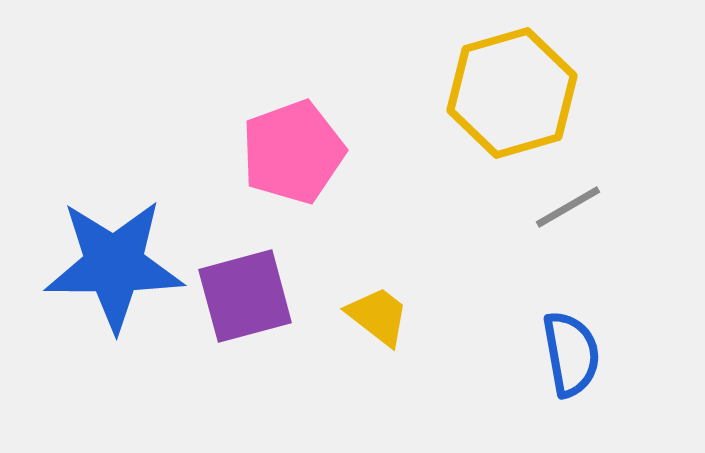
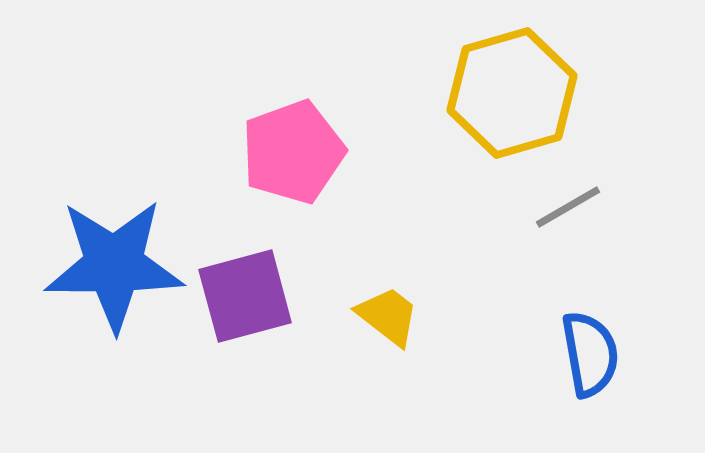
yellow trapezoid: moved 10 px right
blue semicircle: moved 19 px right
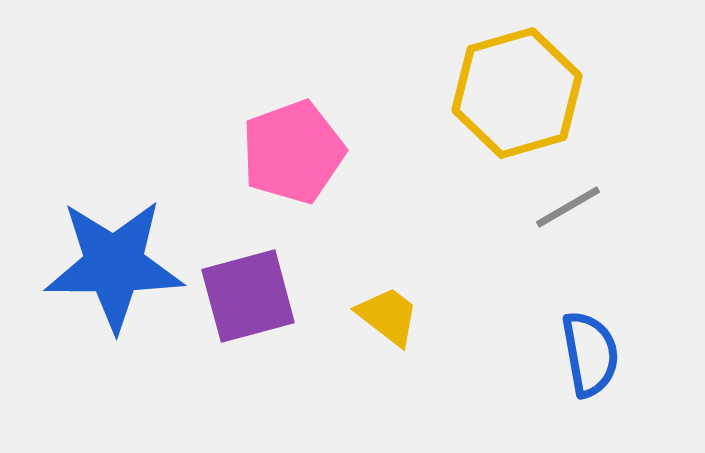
yellow hexagon: moved 5 px right
purple square: moved 3 px right
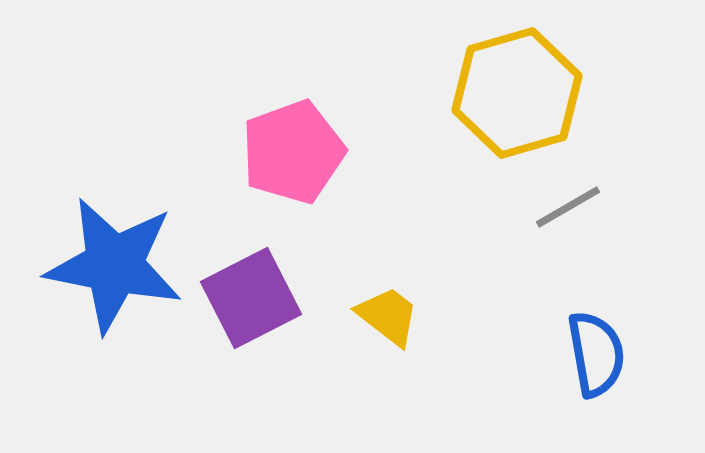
blue star: rotated 11 degrees clockwise
purple square: moved 3 px right, 2 px down; rotated 12 degrees counterclockwise
blue semicircle: moved 6 px right
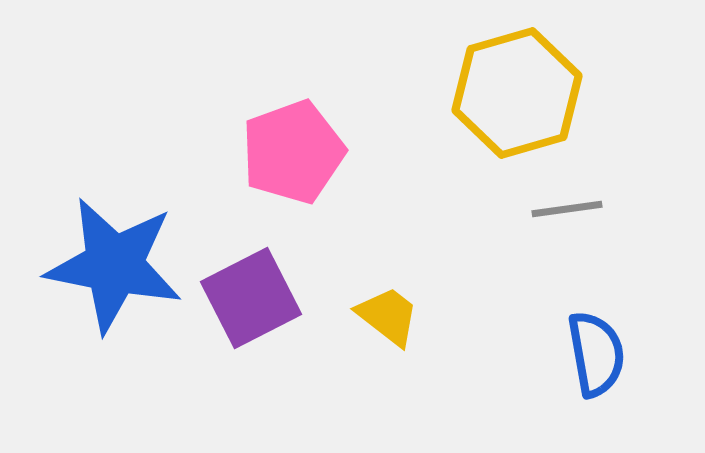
gray line: moved 1 px left, 2 px down; rotated 22 degrees clockwise
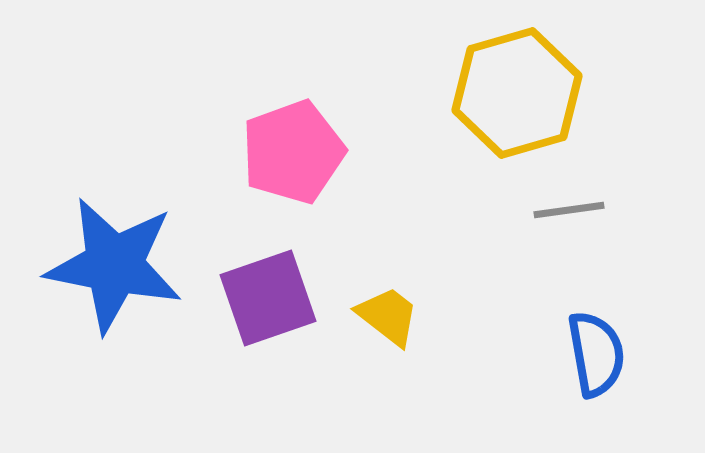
gray line: moved 2 px right, 1 px down
purple square: moved 17 px right; rotated 8 degrees clockwise
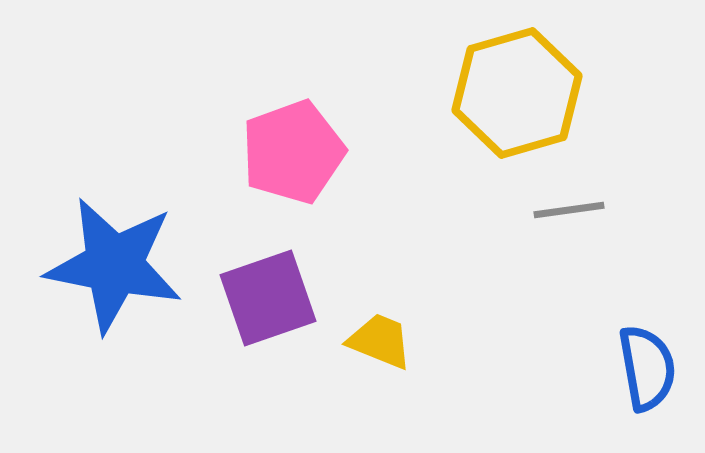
yellow trapezoid: moved 8 px left, 25 px down; rotated 16 degrees counterclockwise
blue semicircle: moved 51 px right, 14 px down
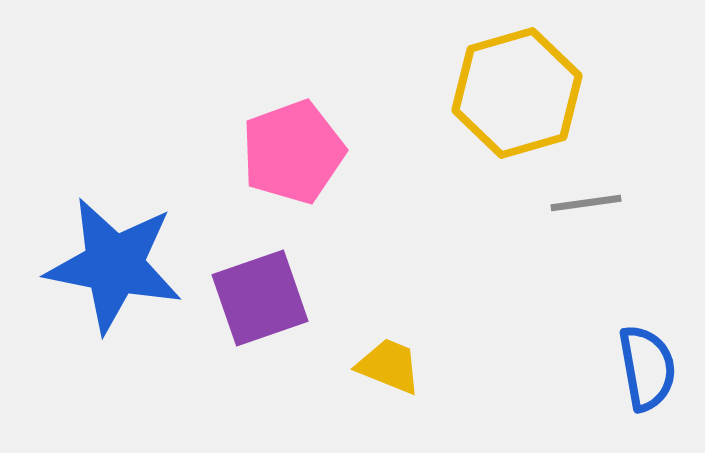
gray line: moved 17 px right, 7 px up
purple square: moved 8 px left
yellow trapezoid: moved 9 px right, 25 px down
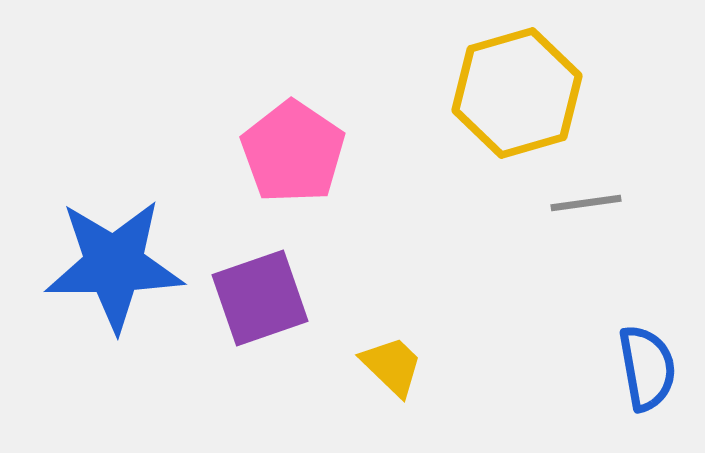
pink pentagon: rotated 18 degrees counterclockwise
blue star: rotated 12 degrees counterclockwise
yellow trapezoid: moved 3 px right; rotated 22 degrees clockwise
